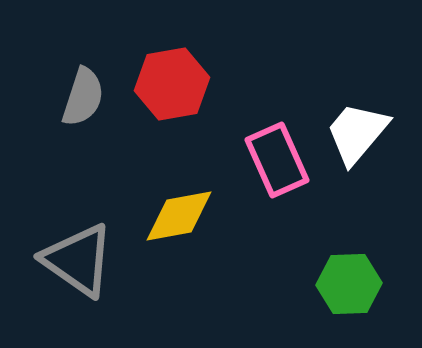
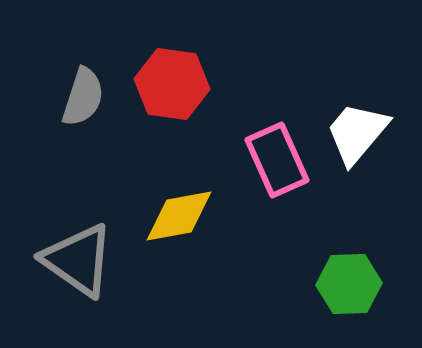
red hexagon: rotated 18 degrees clockwise
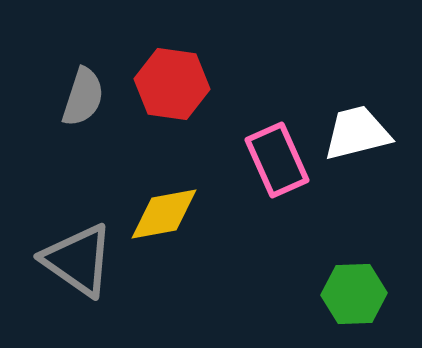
white trapezoid: rotated 36 degrees clockwise
yellow diamond: moved 15 px left, 2 px up
green hexagon: moved 5 px right, 10 px down
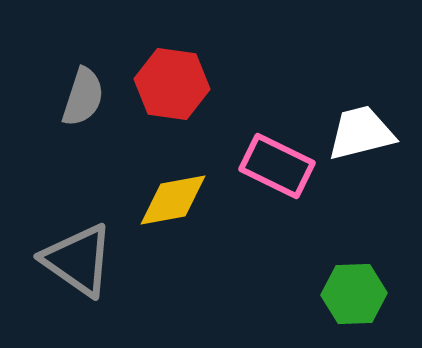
white trapezoid: moved 4 px right
pink rectangle: moved 6 px down; rotated 40 degrees counterclockwise
yellow diamond: moved 9 px right, 14 px up
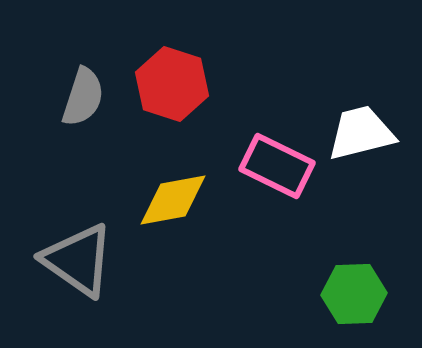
red hexagon: rotated 10 degrees clockwise
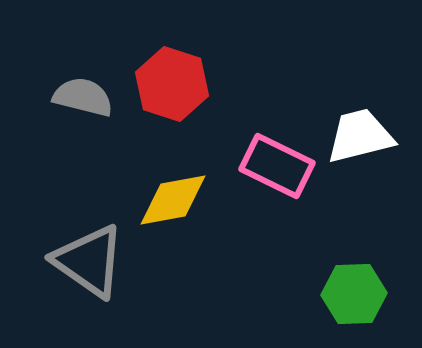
gray semicircle: rotated 94 degrees counterclockwise
white trapezoid: moved 1 px left, 3 px down
gray triangle: moved 11 px right, 1 px down
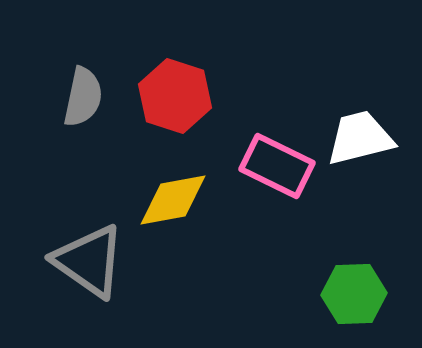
red hexagon: moved 3 px right, 12 px down
gray semicircle: rotated 88 degrees clockwise
white trapezoid: moved 2 px down
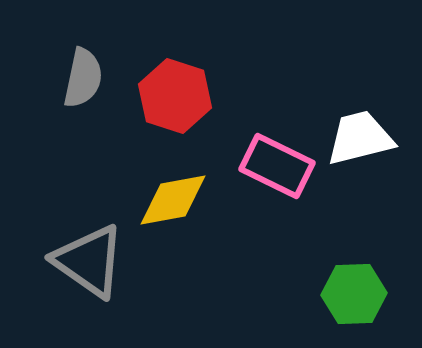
gray semicircle: moved 19 px up
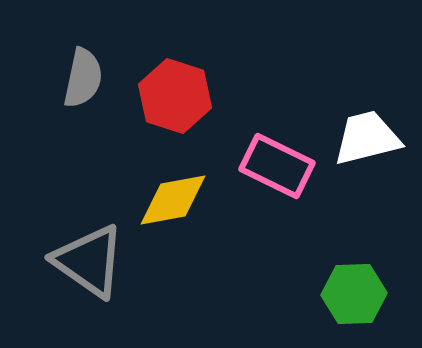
white trapezoid: moved 7 px right
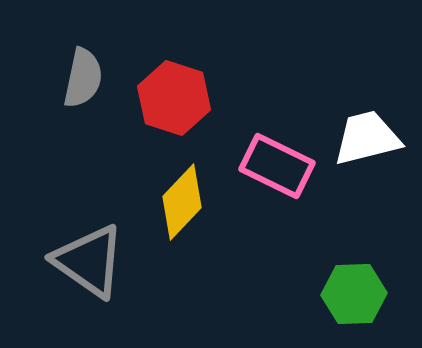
red hexagon: moved 1 px left, 2 px down
yellow diamond: moved 9 px right, 2 px down; rotated 36 degrees counterclockwise
